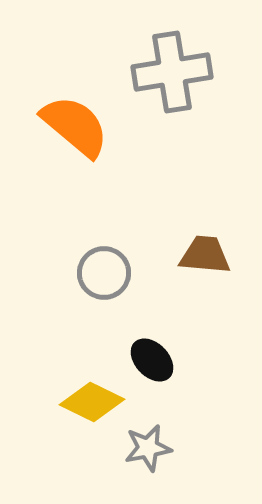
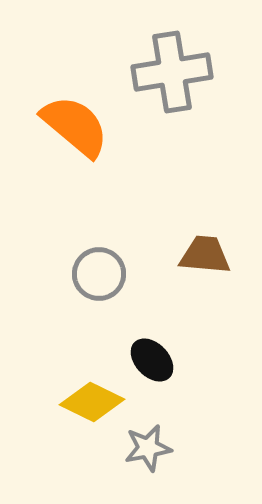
gray circle: moved 5 px left, 1 px down
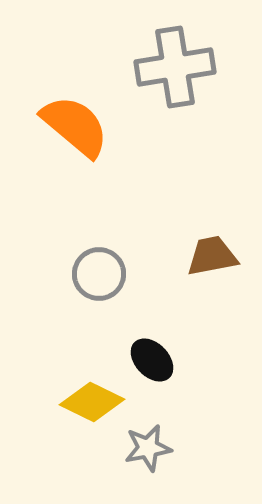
gray cross: moved 3 px right, 5 px up
brown trapezoid: moved 7 px right, 1 px down; rotated 16 degrees counterclockwise
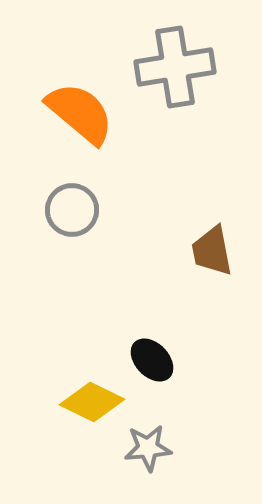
orange semicircle: moved 5 px right, 13 px up
brown trapezoid: moved 5 px up; rotated 90 degrees counterclockwise
gray circle: moved 27 px left, 64 px up
gray star: rotated 6 degrees clockwise
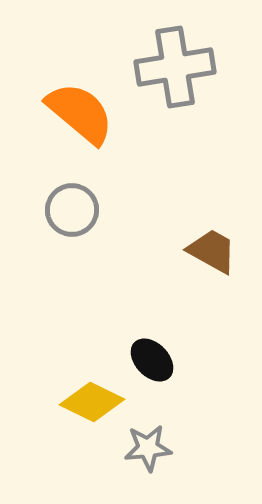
brown trapezoid: rotated 130 degrees clockwise
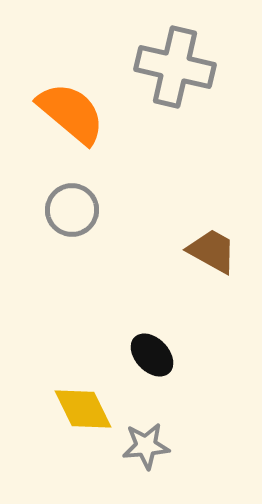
gray cross: rotated 22 degrees clockwise
orange semicircle: moved 9 px left
black ellipse: moved 5 px up
yellow diamond: moved 9 px left, 7 px down; rotated 38 degrees clockwise
gray star: moved 2 px left, 2 px up
